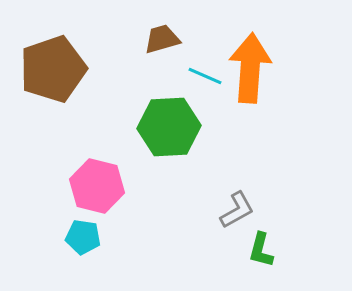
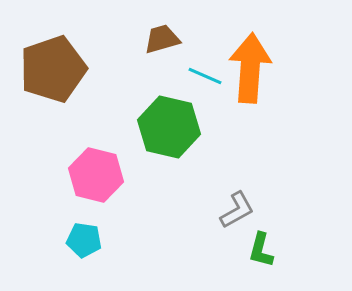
green hexagon: rotated 16 degrees clockwise
pink hexagon: moved 1 px left, 11 px up
cyan pentagon: moved 1 px right, 3 px down
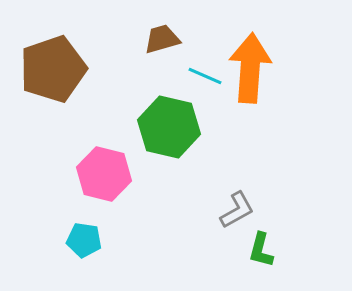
pink hexagon: moved 8 px right, 1 px up
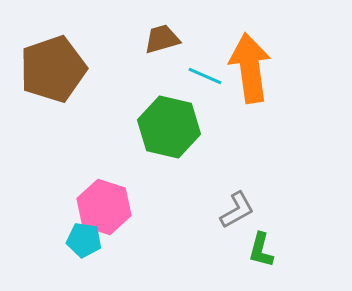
orange arrow: rotated 12 degrees counterclockwise
pink hexagon: moved 33 px down; rotated 4 degrees clockwise
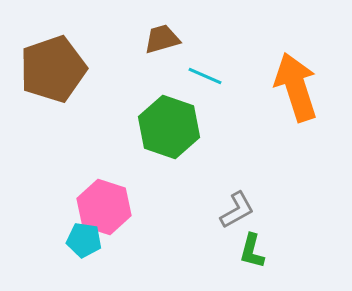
orange arrow: moved 46 px right, 19 px down; rotated 10 degrees counterclockwise
green hexagon: rotated 6 degrees clockwise
green L-shape: moved 9 px left, 1 px down
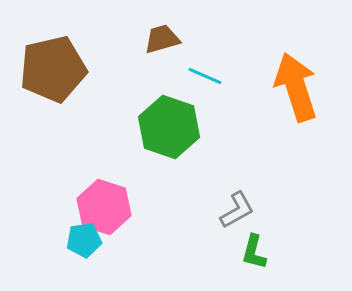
brown pentagon: rotated 6 degrees clockwise
cyan pentagon: rotated 16 degrees counterclockwise
green L-shape: moved 2 px right, 1 px down
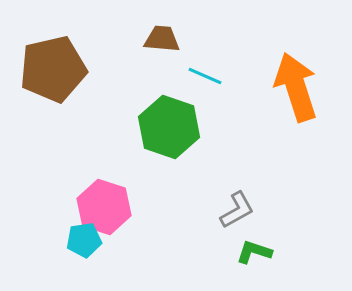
brown trapezoid: rotated 21 degrees clockwise
green L-shape: rotated 93 degrees clockwise
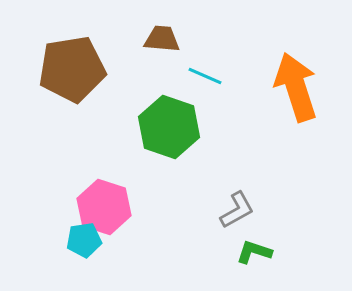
brown pentagon: moved 19 px right; rotated 4 degrees clockwise
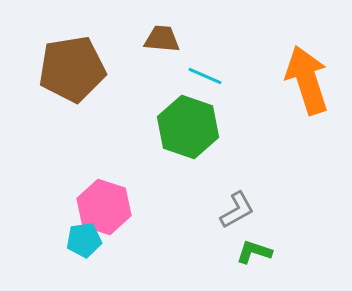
orange arrow: moved 11 px right, 7 px up
green hexagon: moved 19 px right
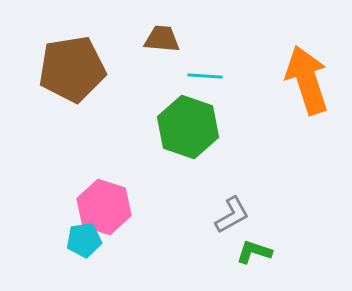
cyan line: rotated 20 degrees counterclockwise
gray L-shape: moved 5 px left, 5 px down
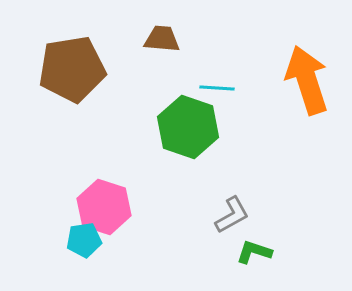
cyan line: moved 12 px right, 12 px down
